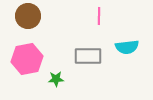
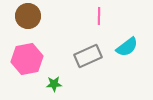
cyan semicircle: rotated 30 degrees counterclockwise
gray rectangle: rotated 24 degrees counterclockwise
green star: moved 2 px left, 5 px down
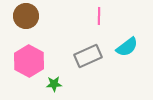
brown circle: moved 2 px left
pink hexagon: moved 2 px right, 2 px down; rotated 20 degrees counterclockwise
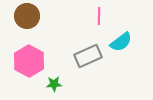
brown circle: moved 1 px right
cyan semicircle: moved 6 px left, 5 px up
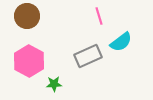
pink line: rotated 18 degrees counterclockwise
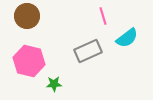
pink line: moved 4 px right
cyan semicircle: moved 6 px right, 4 px up
gray rectangle: moved 5 px up
pink hexagon: rotated 16 degrees counterclockwise
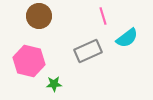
brown circle: moved 12 px right
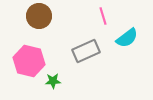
gray rectangle: moved 2 px left
green star: moved 1 px left, 3 px up
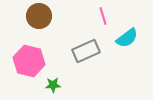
green star: moved 4 px down
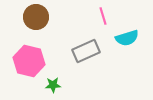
brown circle: moved 3 px left, 1 px down
cyan semicircle: rotated 20 degrees clockwise
